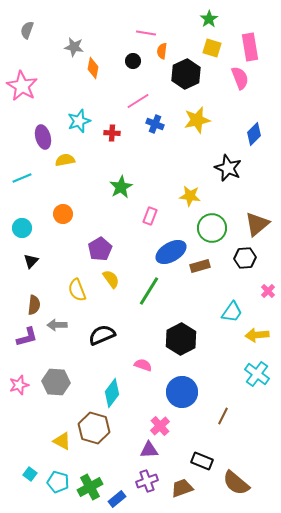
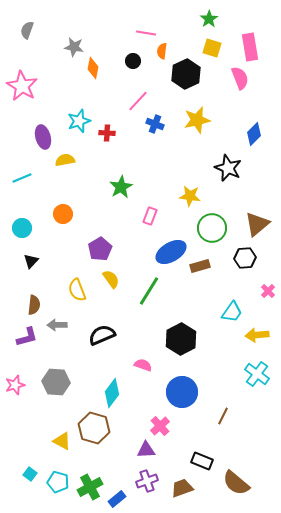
pink line at (138, 101): rotated 15 degrees counterclockwise
red cross at (112, 133): moved 5 px left
pink star at (19, 385): moved 4 px left
purple triangle at (149, 450): moved 3 px left
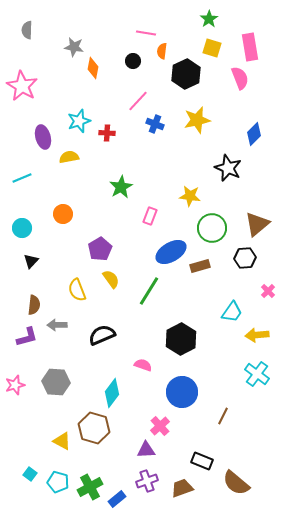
gray semicircle at (27, 30): rotated 18 degrees counterclockwise
yellow semicircle at (65, 160): moved 4 px right, 3 px up
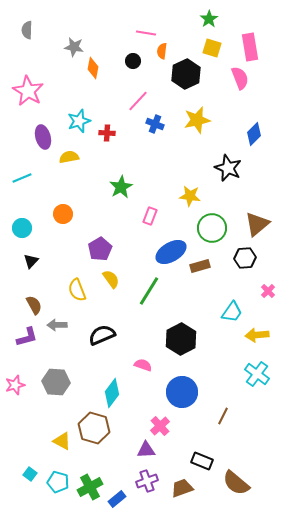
pink star at (22, 86): moved 6 px right, 5 px down
brown semicircle at (34, 305): rotated 36 degrees counterclockwise
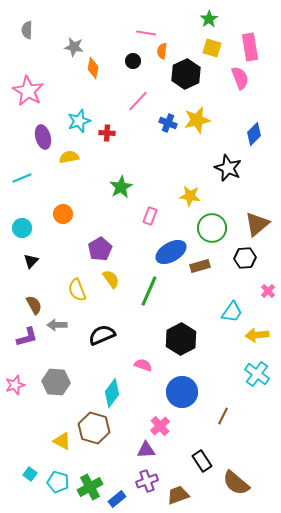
blue cross at (155, 124): moved 13 px right, 1 px up
green line at (149, 291): rotated 8 degrees counterclockwise
black rectangle at (202, 461): rotated 35 degrees clockwise
brown trapezoid at (182, 488): moved 4 px left, 7 px down
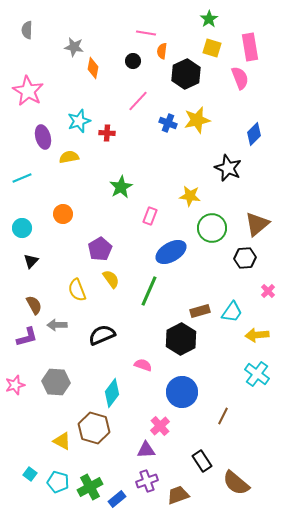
brown rectangle at (200, 266): moved 45 px down
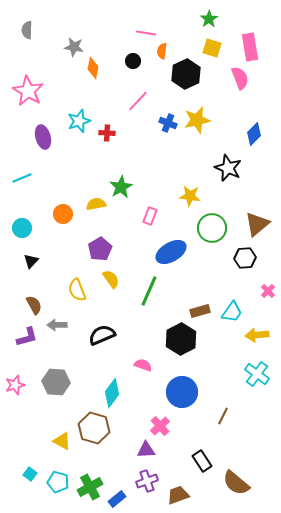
yellow semicircle at (69, 157): moved 27 px right, 47 px down
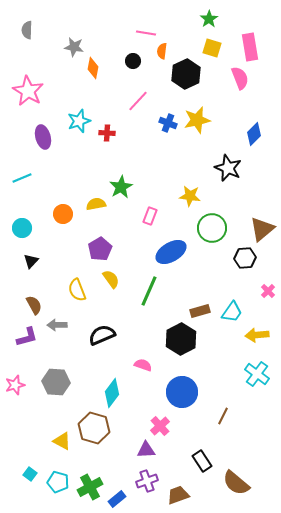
brown triangle at (257, 224): moved 5 px right, 5 px down
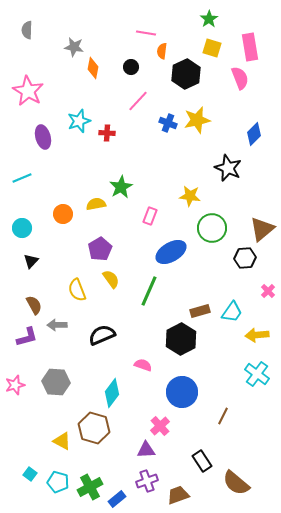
black circle at (133, 61): moved 2 px left, 6 px down
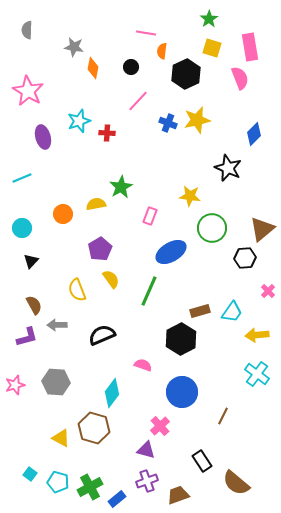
yellow triangle at (62, 441): moved 1 px left, 3 px up
purple triangle at (146, 450): rotated 18 degrees clockwise
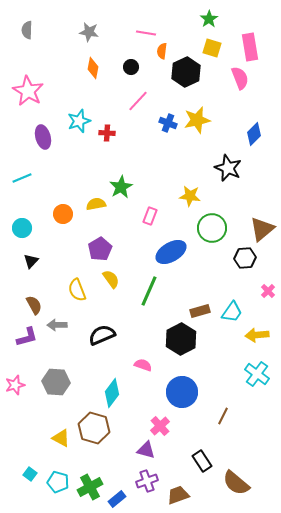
gray star at (74, 47): moved 15 px right, 15 px up
black hexagon at (186, 74): moved 2 px up
